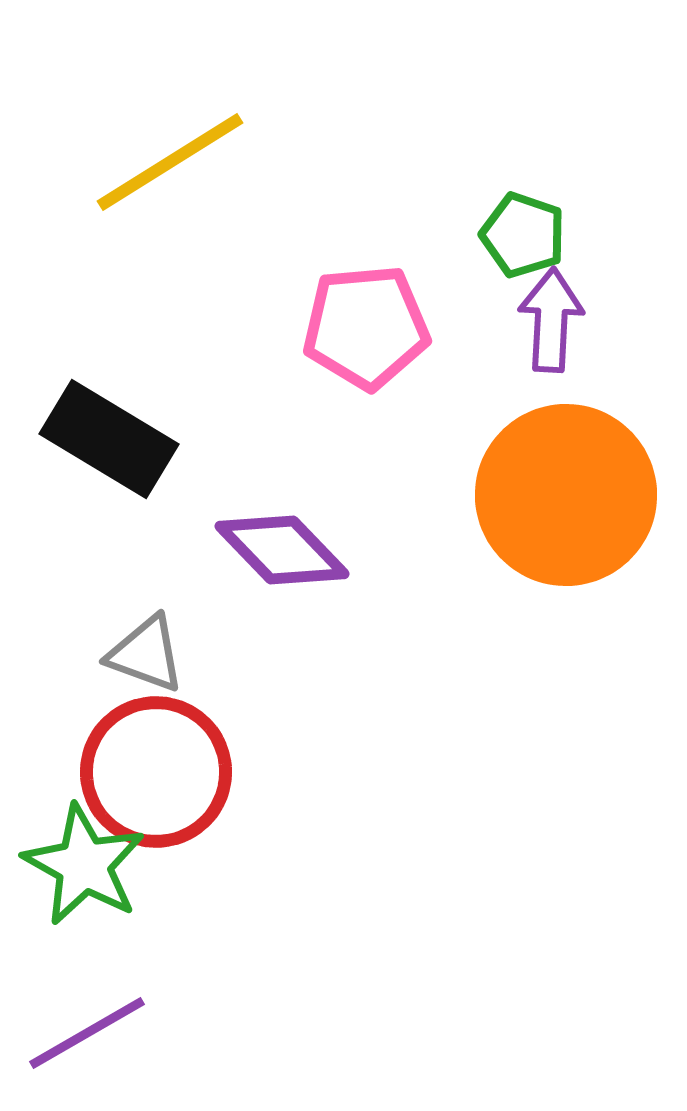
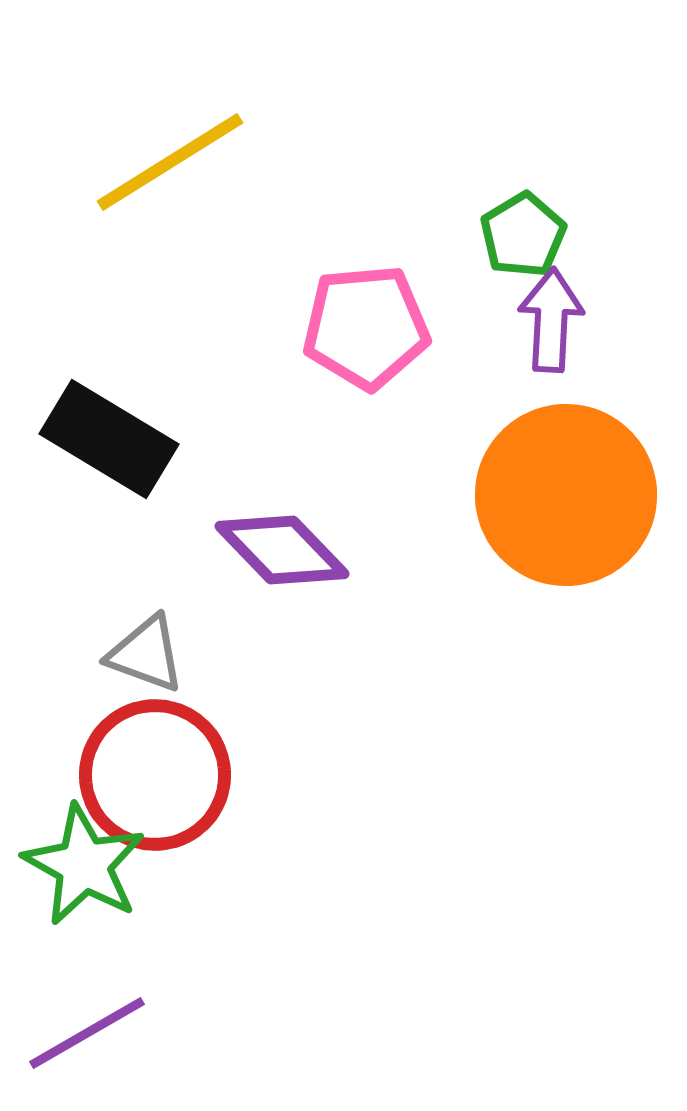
green pentagon: rotated 22 degrees clockwise
red circle: moved 1 px left, 3 px down
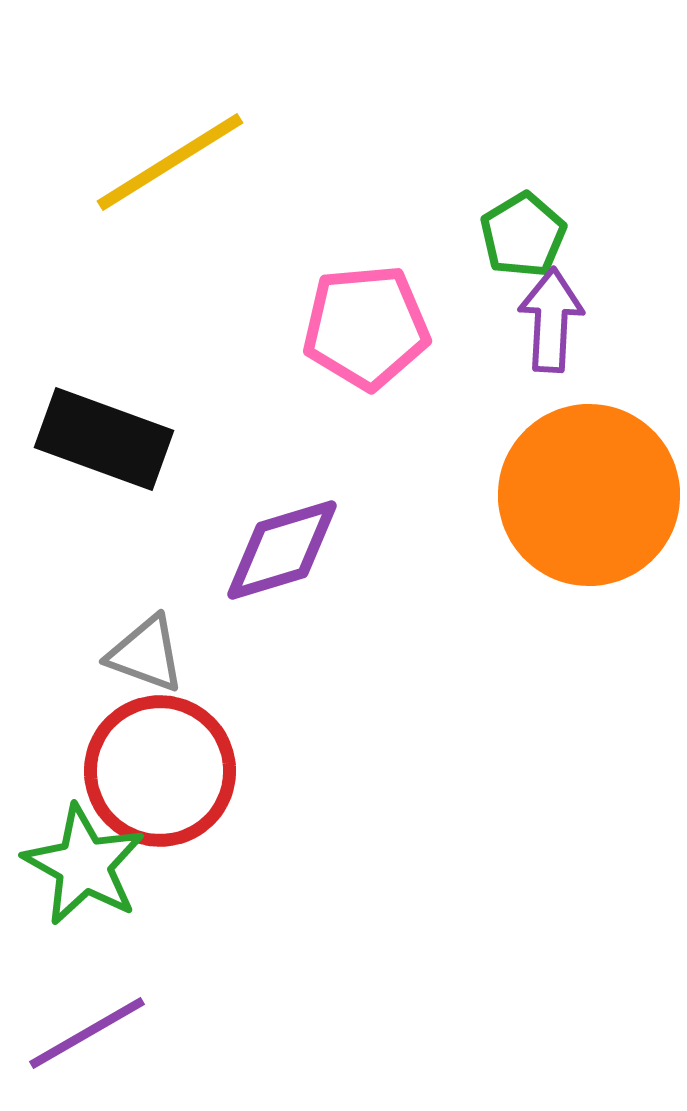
black rectangle: moved 5 px left; rotated 11 degrees counterclockwise
orange circle: moved 23 px right
purple diamond: rotated 63 degrees counterclockwise
red circle: moved 5 px right, 4 px up
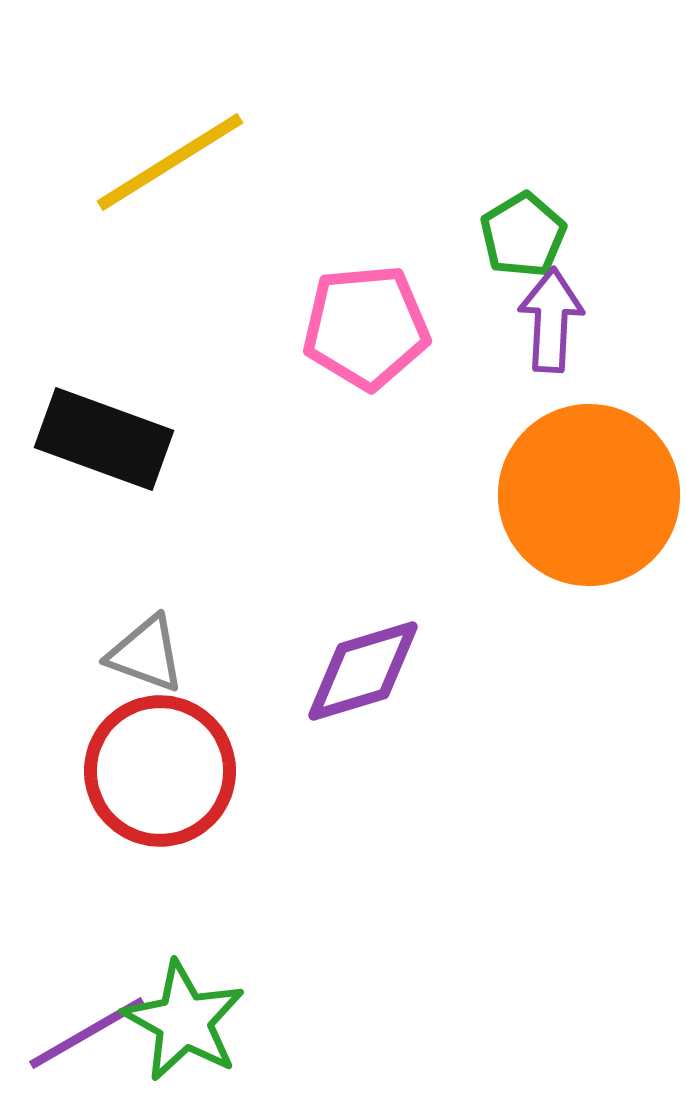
purple diamond: moved 81 px right, 121 px down
green star: moved 100 px right, 156 px down
